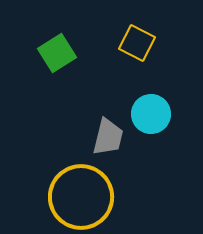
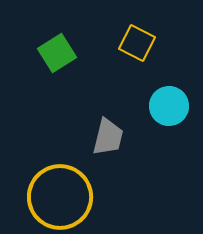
cyan circle: moved 18 px right, 8 px up
yellow circle: moved 21 px left
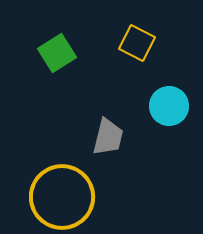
yellow circle: moved 2 px right
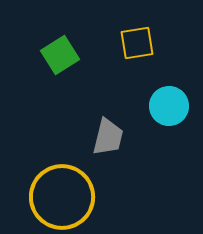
yellow square: rotated 36 degrees counterclockwise
green square: moved 3 px right, 2 px down
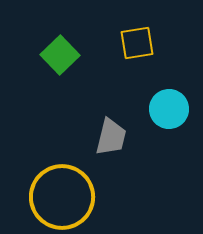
green square: rotated 12 degrees counterclockwise
cyan circle: moved 3 px down
gray trapezoid: moved 3 px right
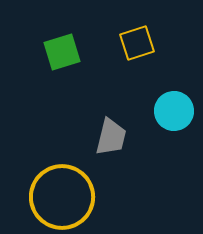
yellow square: rotated 9 degrees counterclockwise
green square: moved 2 px right, 3 px up; rotated 27 degrees clockwise
cyan circle: moved 5 px right, 2 px down
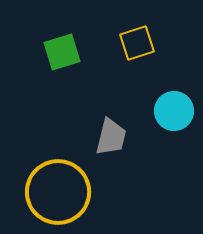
yellow circle: moved 4 px left, 5 px up
